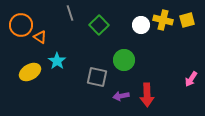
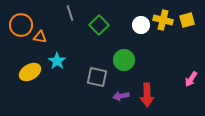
orange triangle: rotated 24 degrees counterclockwise
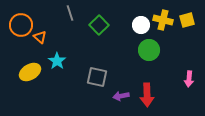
orange triangle: rotated 32 degrees clockwise
green circle: moved 25 px right, 10 px up
pink arrow: moved 2 px left; rotated 28 degrees counterclockwise
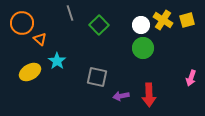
yellow cross: rotated 18 degrees clockwise
orange circle: moved 1 px right, 2 px up
orange triangle: moved 2 px down
green circle: moved 6 px left, 2 px up
pink arrow: moved 2 px right, 1 px up; rotated 14 degrees clockwise
red arrow: moved 2 px right
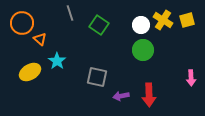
green square: rotated 12 degrees counterclockwise
green circle: moved 2 px down
pink arrow: rotated 21 degrees counterclockwise
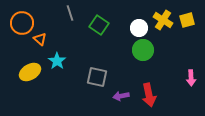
white circle: moved 2 px left, 3 px down
red arrow: rotated 10 degrees counterclockwise
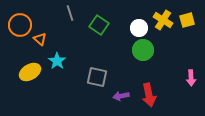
orange circle: moved 2 px left, 2 px down
